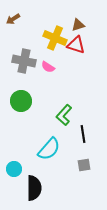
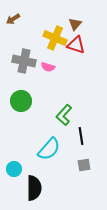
brown triangle: moved 3 px left, 1 px up; rotated 32 degrees counterclockwise
pink semicircle: rotated 16 degrees counterclockwise
black line: moved 2 px left, 2 px down
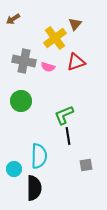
yellow cross: rotated 30 degrees clockwise
red triangle: moved 17 px down; rotated 36 degrees counterclockwise
green L-shape: rotated 25 degrees clockwise
black line: moved 13 px left
cyan semicircle: moved 10 px left, 7 px down; rotated 40 degrees counterclockwise
gray square: moved 2 px right
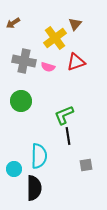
brown arrow: moved 4 px down
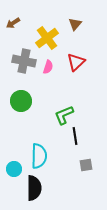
yellow cross: moved 8 px left
red triangle: rotated 24 degrees counterclockwise
pink semicircle: rotated 88 degrees counterclockwise
black line: moved 7 px right
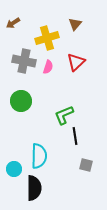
yellow cross: rotated 20 degrees clockwise
gray square: rotated 24 degrees clockwise
